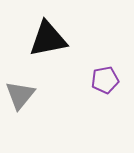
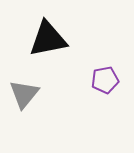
gray triangle: moved 4 px right, 1 px up
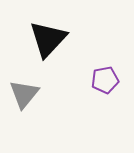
black triangle: rotated 36 degrees counterclockwise
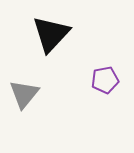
black triangle: moved 3 px right, 5 px up
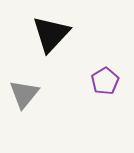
purple pentagon: moved 1 px down; rotated 20 degrees counterclockwise
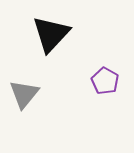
purple pentagon: rotated 12 degrees counterclockwise
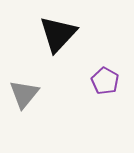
black triangle: moved 7 px right
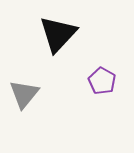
purple pentagon: moved 3 px left
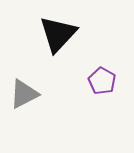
gray triangle: rotated 24 degrees clockwise
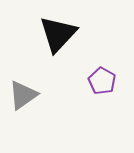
gray triangle: moved 1 px left, 1 px down; rotated 8 degrees counterclockwise
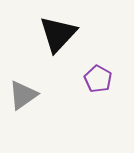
purple pentagon: moved 4 px left, 2 px up
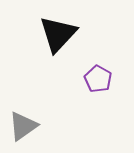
gray triangle: moved 31 px down
